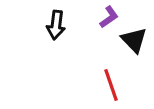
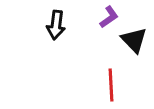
red line: rotated 16 degrees clockwise
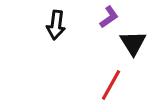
black triangle: moved 1 px left, 3 px down; rotated 12 degrees clockwise
red line: rotated 32 degrees clockwise
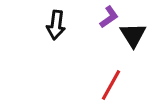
black triangle: moved 8 px up
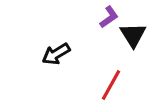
black arrow: moved 29 px down; rotated 52 degrees clockwise
